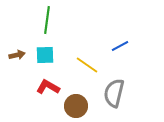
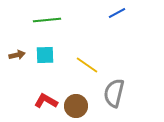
green line: rotated 76 degrees clockwise
blue line: moved 3 px left, 33 px up
red L-shape: moved 2 px left, 14 px down
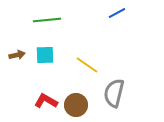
brown circle: moved 1 px up
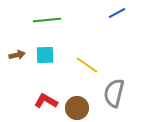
brown circle: moved 1 px right, 3 px down
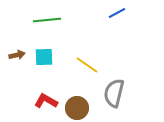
cyan square: moved 1 px left, 2 px down
